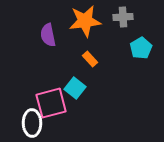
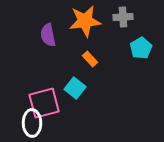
pink square: moved 7 px left
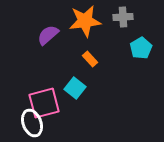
purple semicircle: rotated 60 degrees clockwise
white ellipse: rotated 20 degrees counterclockwise
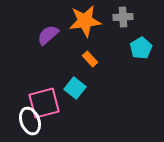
white ellipse: moved 2 px left, 2 px up
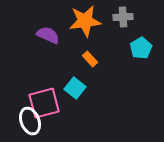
purple semicircle: rotated 65 degrees clockwise
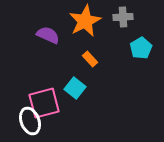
orange star: rotated 20 degrees counterclockwise
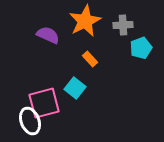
gray cross: moved 8 px down
cyan pentagon: rotated 10 degrees clockwise
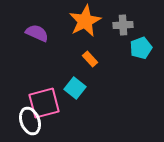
purple semicircle: moved 11 px left, 2 px up
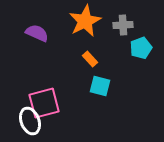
cyan square: moved 25 px right, 2 px up; rotated 25 degrees counterclockwise
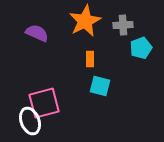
orange rectangle: rotated 42 degrees clockwise
